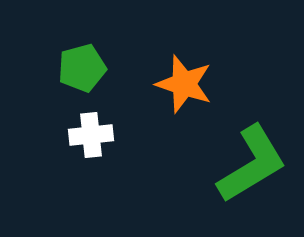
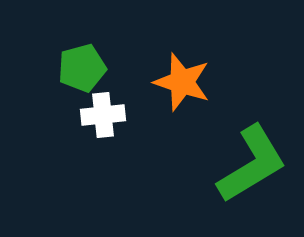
orange star: moved 2 px left, 2 px up
white cross: moved 12 px right, 20 px up
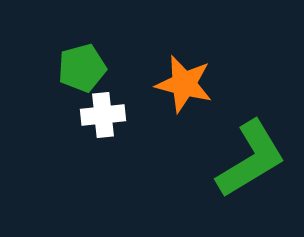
orange star: moved 2 px right, 2 px down; rotated 4 degrees counterclockwise
green L-shape: moved 1 px left, 5 px up
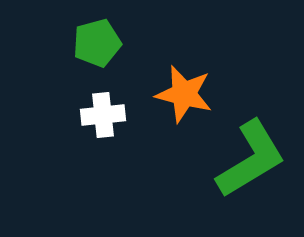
green pentagon: moved 15 px right, 25 px up
orange star: moved 10 px down
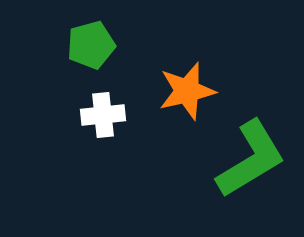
green pentagon: moved 6 px left, 2 px down
orange star: moved 3 px right, 3 px up; rotated 28 degrees counterclockwise
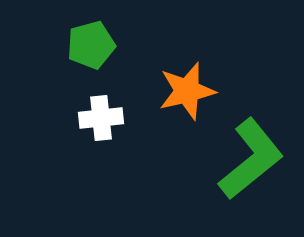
white cross: moved 2 px left, 3 px down
green L-shape: rotated 8 degrees counterclockwise
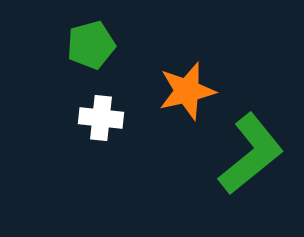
white cross: rotated 12 degrees clockwise
green L-shape: moved 5 px up
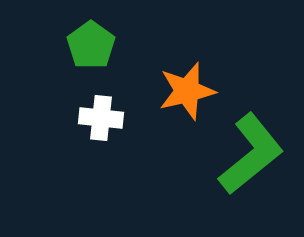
green pentagon: rotated 21 degrees counterclockwise
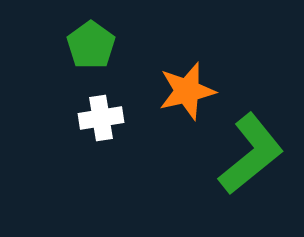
white cross: rotated 15 degrees counterclockwise
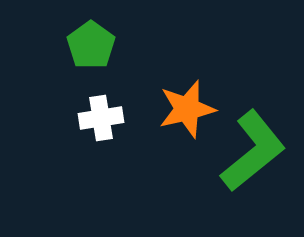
orange star: moved 18 px down
green L-shape: moved 2 px right, 3 px up
